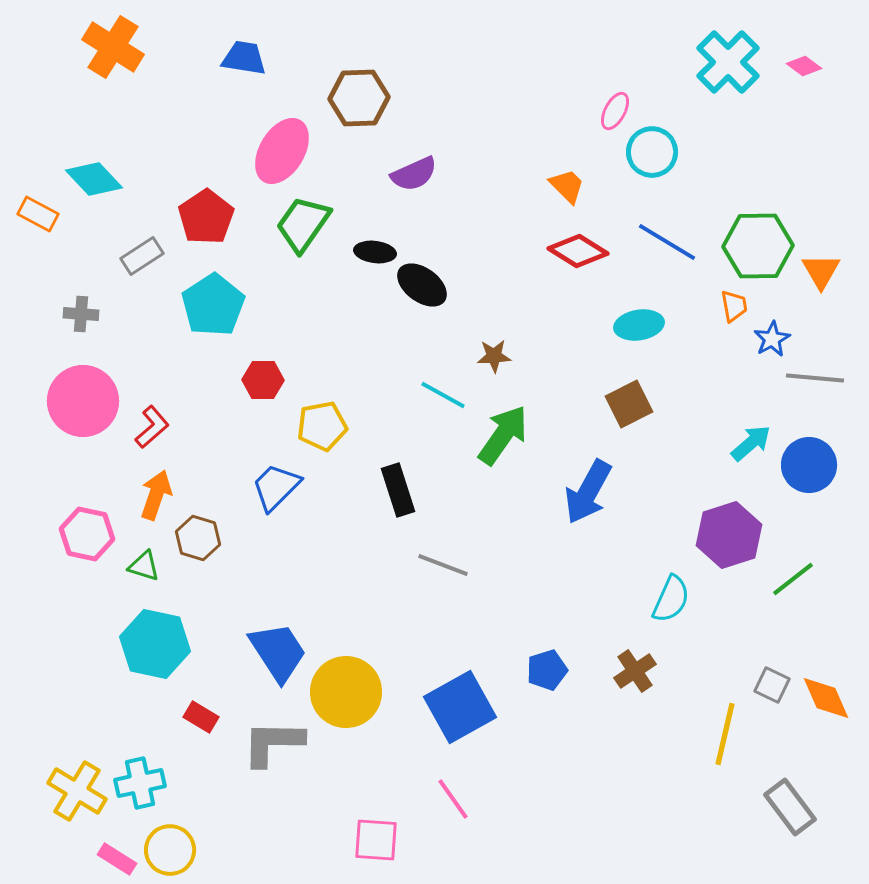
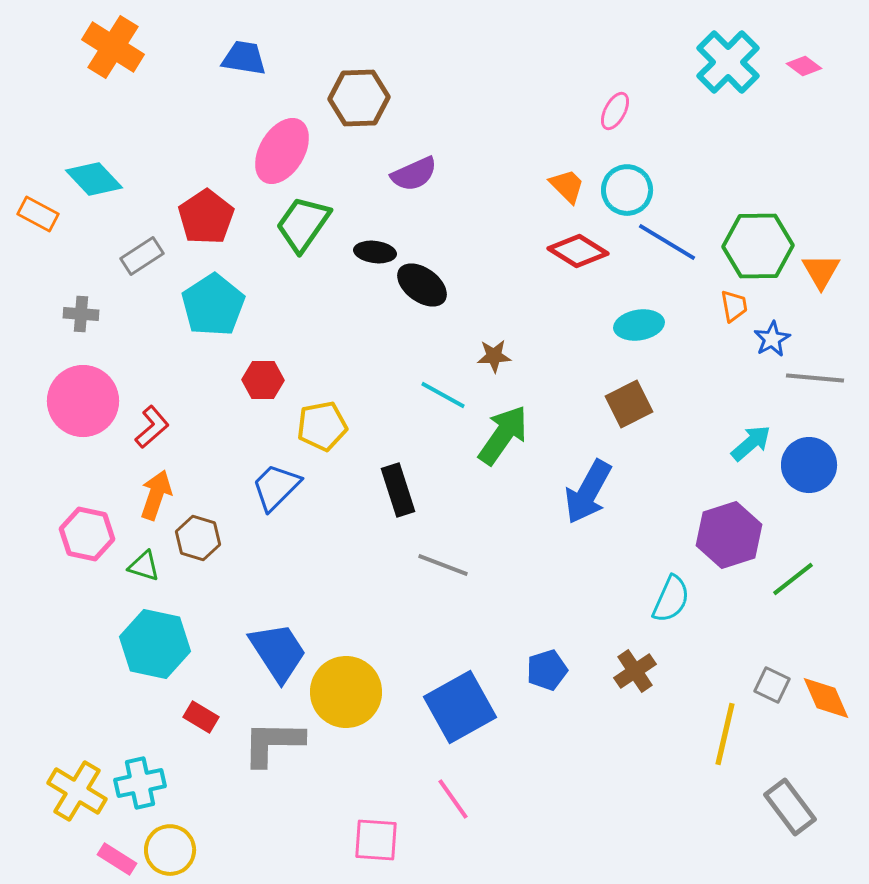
cyan circle at (652, 152): moved 25 px left, 38 px down
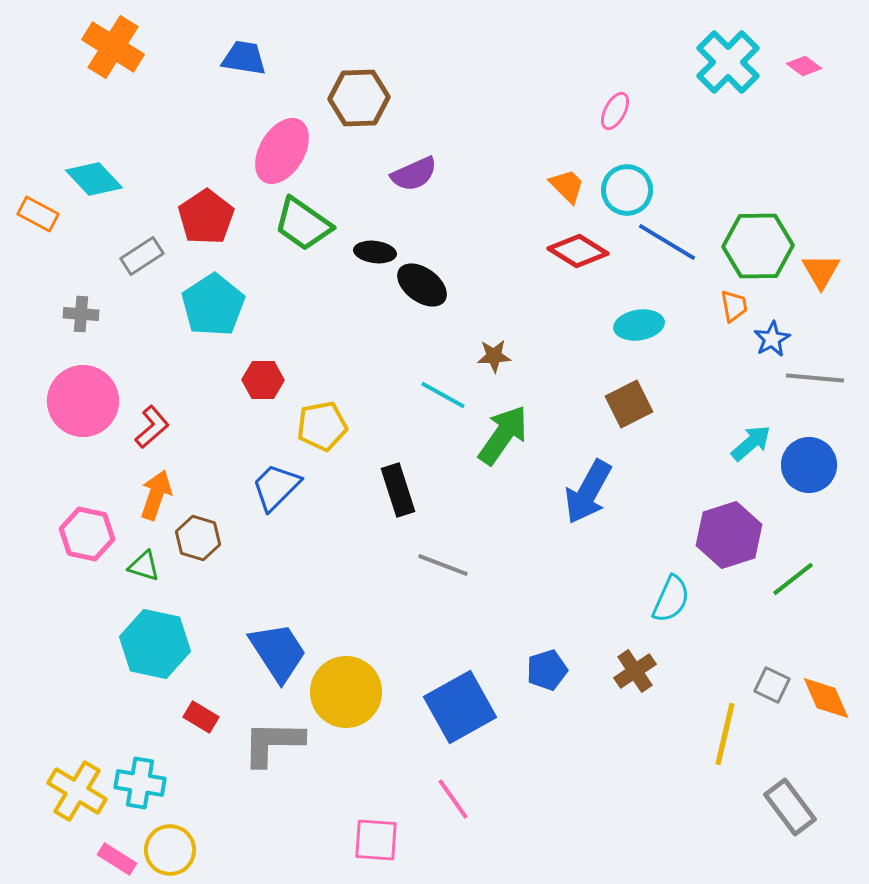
green trapezoid at (303, 224): rotated 90 degrees counterclockwise
cyan cross at (140, 783): rotated 21 degrees clockwise
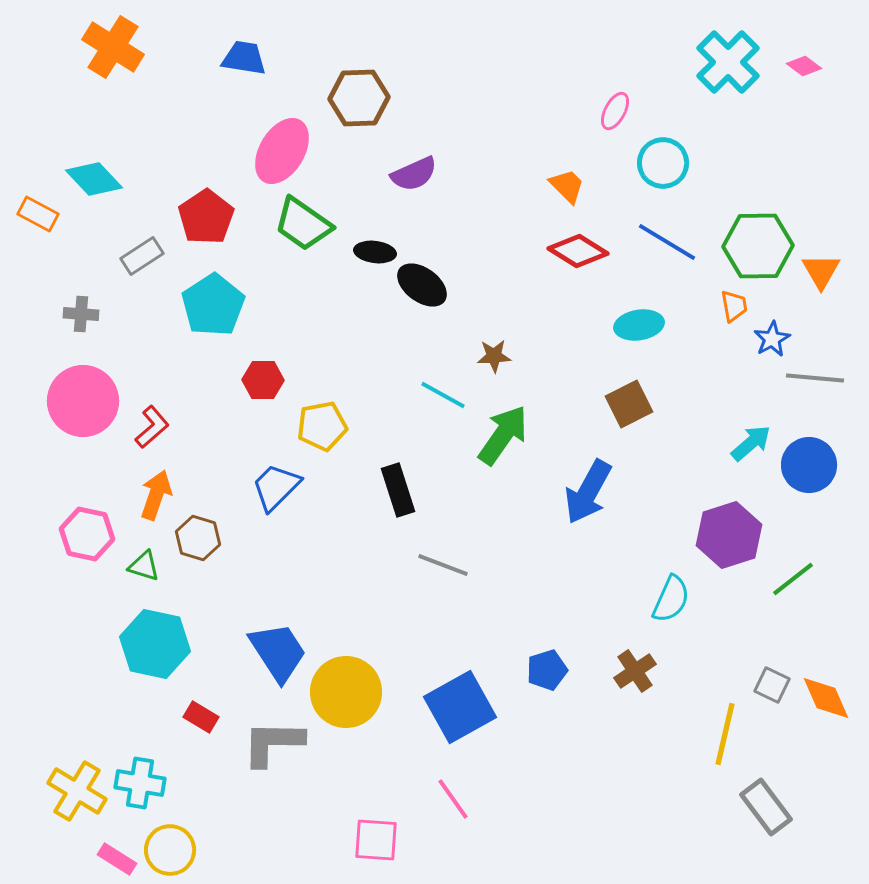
cyan circle at (627, 190): moved 36 px right, 27 px up
gray rectangle at (790, 807): moved 24 px left
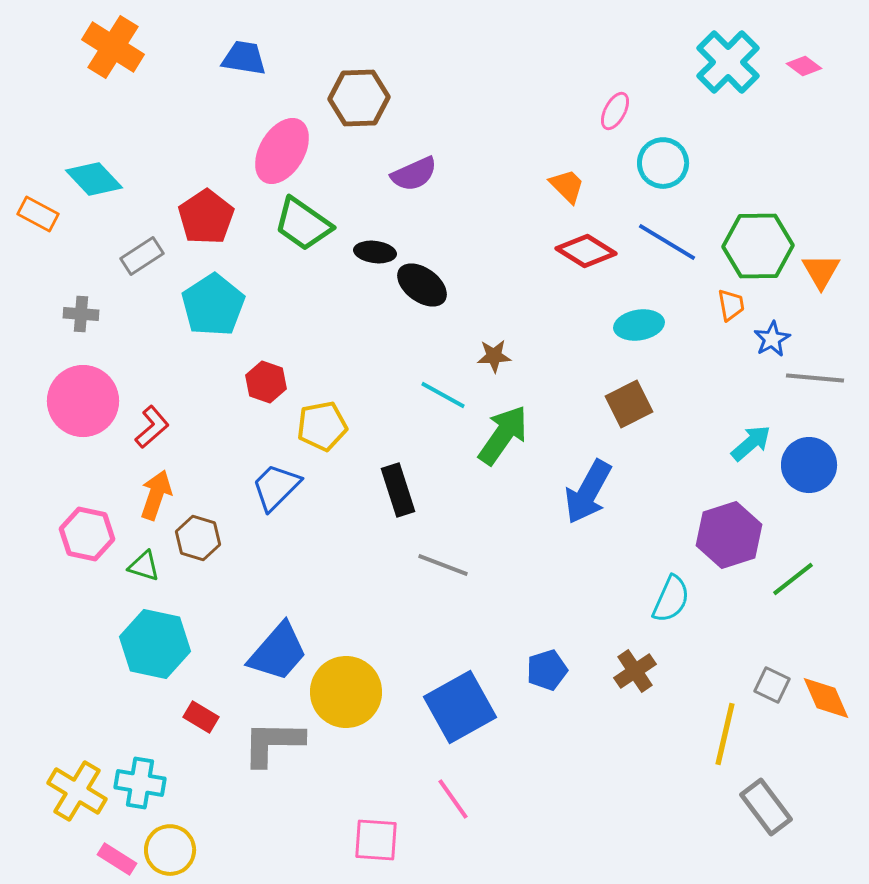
red diamond at (578, 251): moved 8 px right
orange trapezoid at (734, 306): moved 3 px left, 1 px up
red hexagon at (263, 380): moved 3 px right, 2 px down; rotated 18 degrees clockwise
blue trapezoid at (278, 652): rotated 74 degrees clockwise
